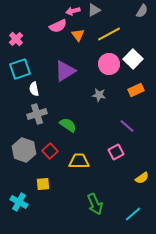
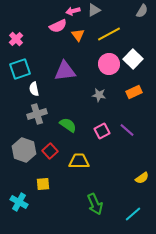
purple triangle: rotated 25 degrees clockwise
orange rectangle: moved 2 px left, 2 px down
purple line: moved 4 px down
pink square: moved 14 px left, 21 px up
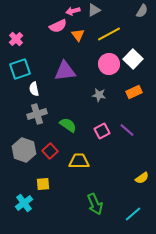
cyan cross: moved 5 px right, 1 px down; rotated 24 degrees clockwise
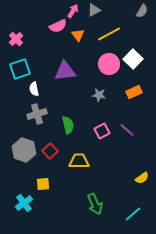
pink arrow: rotated 136 degrees clockwise
green semicircle: rotated 42 degrees clockwise
